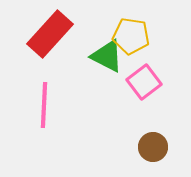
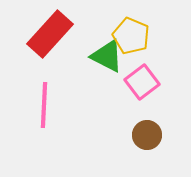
yellow pentagon: rotated 15 degrees clockwise
pink square: moved 2 px left
brown circle: moved 6 px left, 12 px up
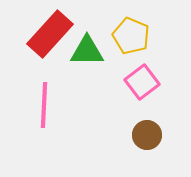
green triangle: moved 20 px left, 5 px up; rotated 27 degrees counterclockwise
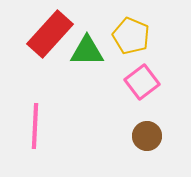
pink line: moved 9 px left, 21 px down
brown circle: moved 1 px down
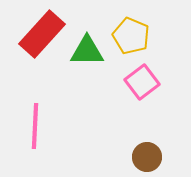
red rectangle: moved 8 px left
brown circle: moved 21 px down
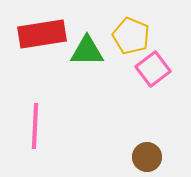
red rectangle: rotated 39 degrees clockwise
pink square: moved 11 px right, 13 px up
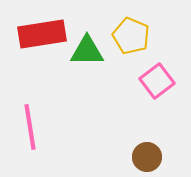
pink square: moved 4 px right, 12 px down
pink line: moved 5 px left, 1 px down; rotated 12 degrees counterclockwise
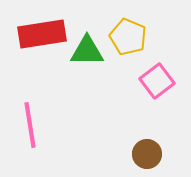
yellow pentagon: moved 3 px left, 1 px down
pink line: moved 2 px up
brown circle: moved 3 px up
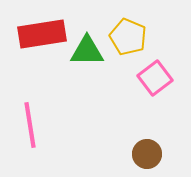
pink square: moved 2 px left, 3 px up
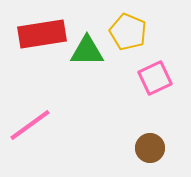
yellow pentagon: moved 5 px up
pink square: rotated 12 degrees clockwise
pink line: rotated 63 degrees clockwise
brown circle: moved 3 px right, 6 px up
